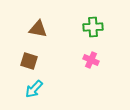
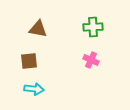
brown square: rotated 24 degrees counterclockwise
cyan arrow: rotated 126 degrees counterclockwise
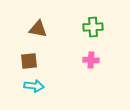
pink cross: rotated 21 degrees counterclockwise
cyan arrow: moved 3 px up
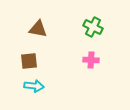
green cross: rotated 30 degrees clockwise
